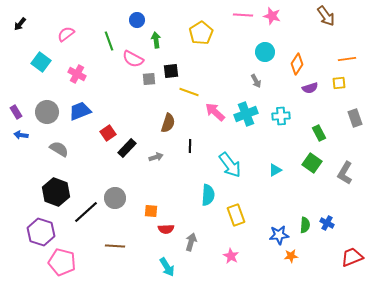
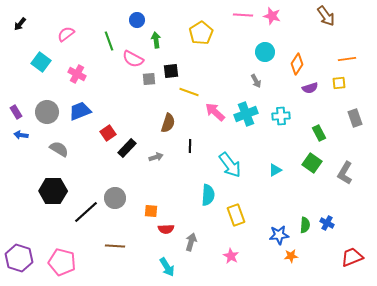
black hexagon at (56, 192): moved 3 px left, 1 px up; rotated 20 degrees counterclockwise
purple hexagon at (41, 232): moved 22 px left, 26 px down
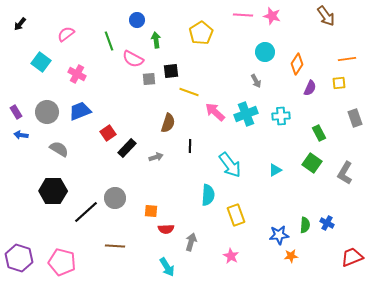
purple semicircle at (310, 88): rotated 49 degrees counterclockwise
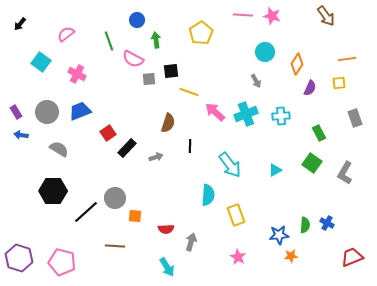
orange square at (151, 211): moved 16 px left, 5 px down
pink star at (231, 256): moved 7 px right, 1 px down
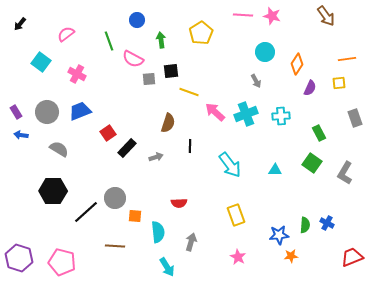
green arrow at (156, 40): moved 5 px right
cyan triangle at (275, 170): rotated 32 degrees clockwise
cyan semicircle at (208, 195): moved 50 px left, 37 px down; rotated 10 degrees counterclockwise
red semicircle at (166, 229): moved 13 px right, 26 px up
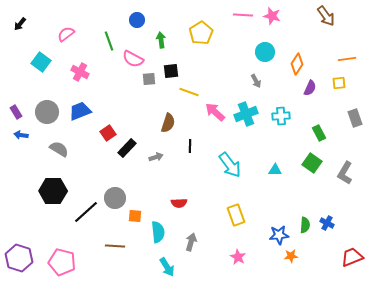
pink cross at (77, 74): moved 3 px right, 2 px up
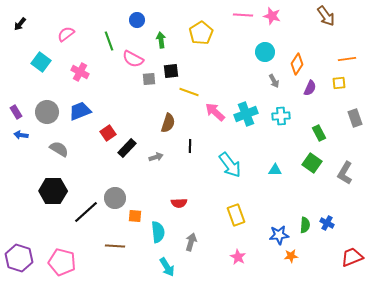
gray arrow at (256, 81): moved 18 px right
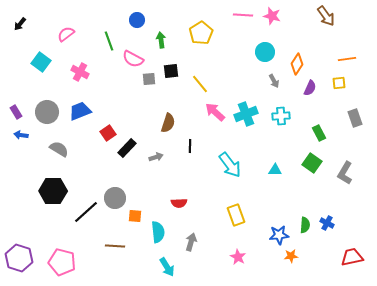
yellow line at (189, 92): moved 11 px right, 8 px up; rotated 30 degrees clockwise
red trapezoid at (352, 257): rotated 10 degrees clockwise
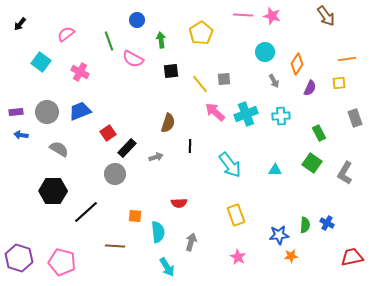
gray square at (149, 79): moved 75 px right
purple rectangle at (16, 112): rotated 64 degrees counterclockwise
gray circle at (115, 198): moved 24 px up
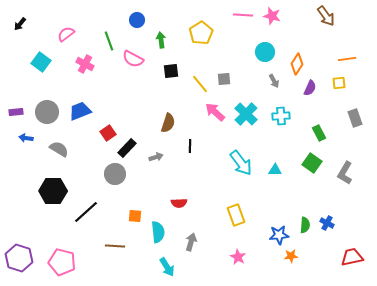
pink cross at (80, 72): moved 5 px right, 8 px up
cyan cross at (246, 114): rotated 25 degrees counterclockwise
blue arrow at (21, 135): moved 5 px right, 3 px down
cyan arrow at (230, 165): moved 11 px right, 2 px up
